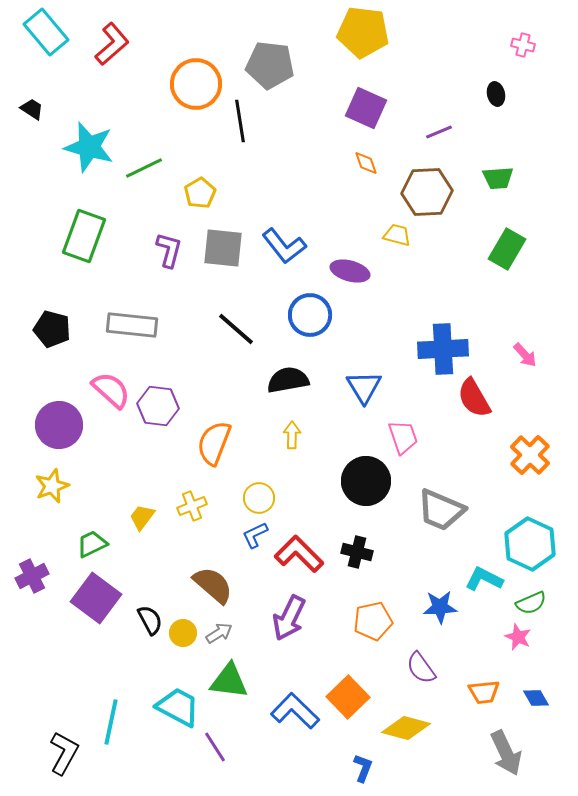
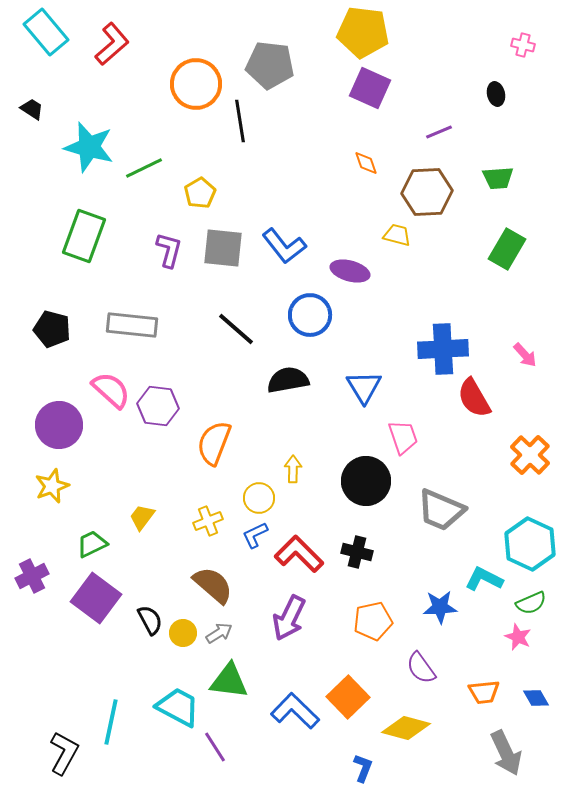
purple square at (366, 108): moved 4 px right, 20 px up
yellow arrow at (292, 435): moved 1 px right, 34 px down
yellow cross at (192, 506): moved 16 px right, 15 px down
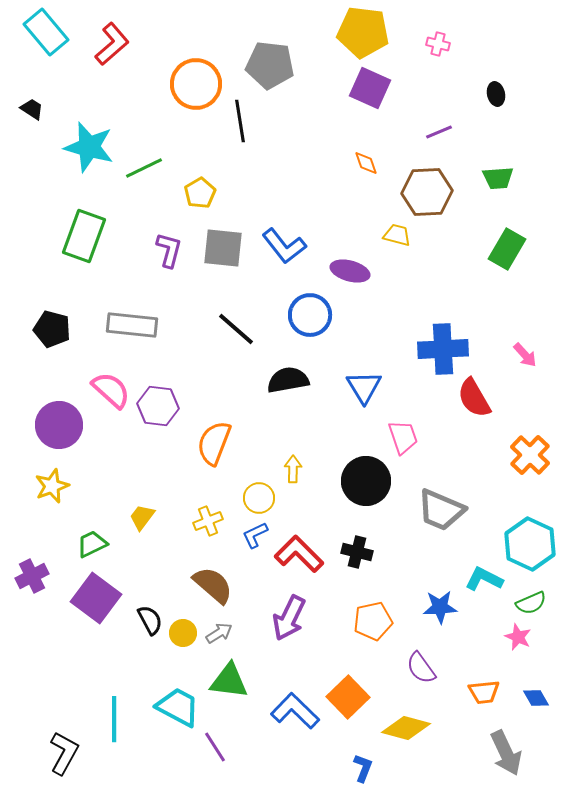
pink cross at (523, 45): moved 85 px left, 1 px up
cyan line at (111, 722): moved 3 px right, 3 px up; rotated 12 degrees counterclockwise
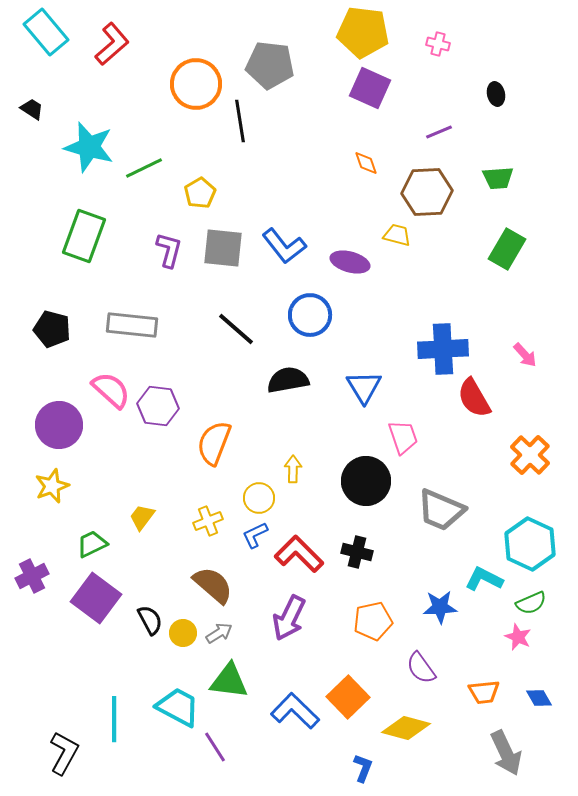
purple ellipse at (350, 271): moved 9 px up
blue diamond at (536, 698): moved 3 px right
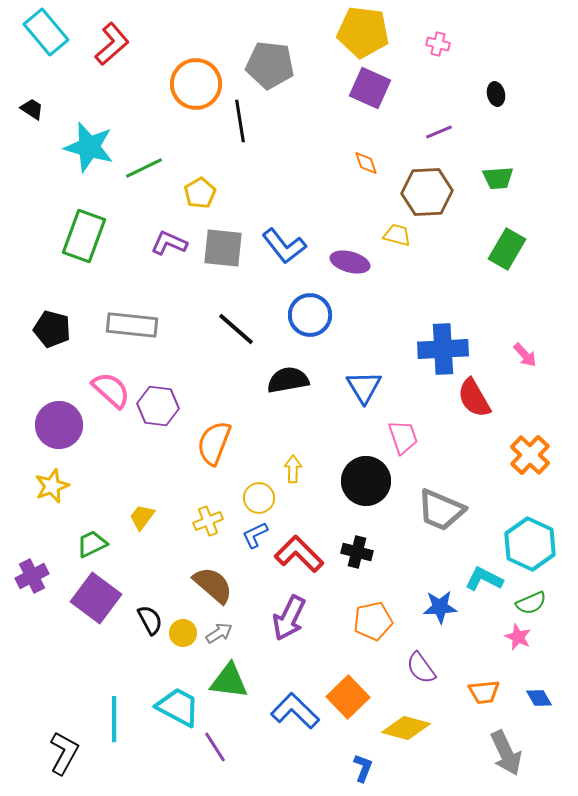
purple L-shape at (169, 250): moved 7 px up; rotated 81 degrees counterclockwise
